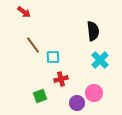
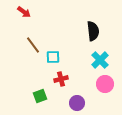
pink circle: moved 11 px right, 9 px up
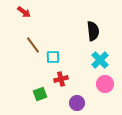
green square: moved 2 px up
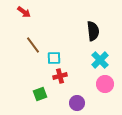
cyan square: moved 1 px right, 1 px down
red cross: moved 1 px left, 3 px up
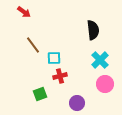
black semicircle: moved 1 px up
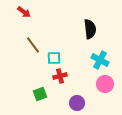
black semicircle: moved 3 px left, 1 px up
cyan cross: rotated 18 degrees counterclockwise
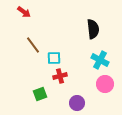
black semicircle: moved 3 px right
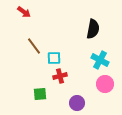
black semicircle: rotated 18 degrees clockwise
brown line: moved 1 px right, 1 px down
green square: rotated 16 degrees clockwise
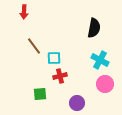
red arrow: rotated 56 degrees clockwise
black semicircle: moved 1 px right, 1 px up
